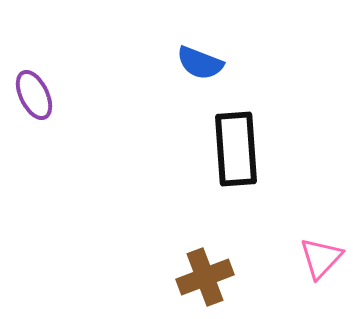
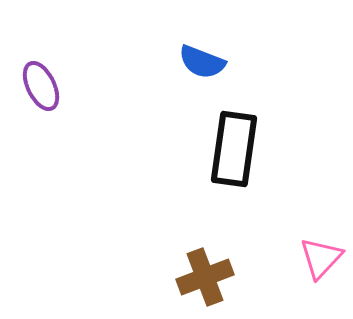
blue semicircle: moved 2 px right, 1 px up
purple ellipse: moved 7 px right, 9 px up
black rectangle: moved 2 px left; rotated 12 degrees clockwise
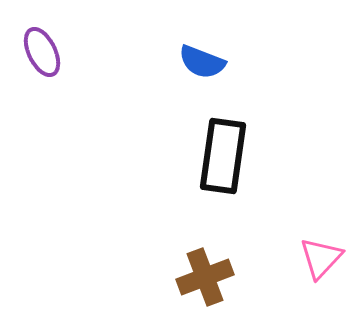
purple ellipse: moved 1 px right, 34 px up
black rectangle: moved 11 px left, 7 px down
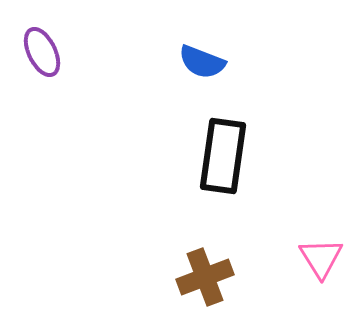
pink triangle: rotated 15 degrees counterclockwise
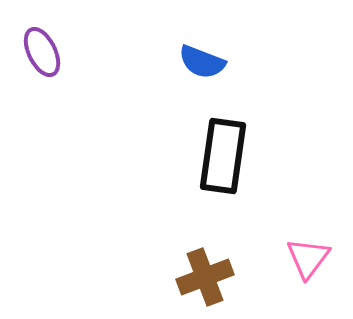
pink triangle: moved 13 px left; rotated 9 degrees clockwise
